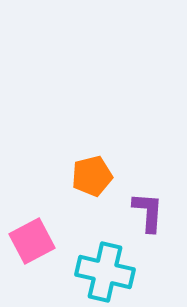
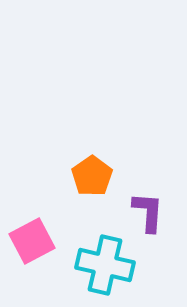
orange pentagon: rotated 21 degrees counterclockwise
cyan cross: moved 7 px up
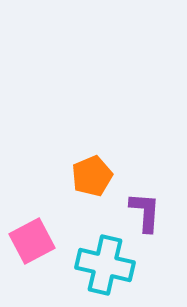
orange pentagon: rotated 12 degrees clockwise
purple L-shape: moved 3 px left
